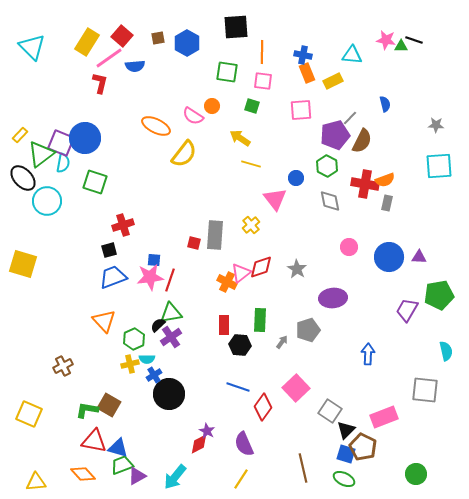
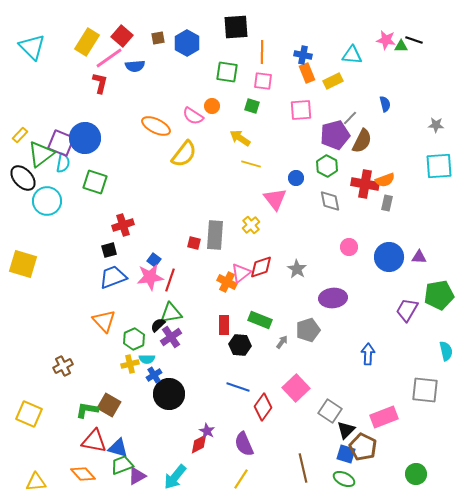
blue square at (154, 260): rotated 32 degrees clockwise
green rectangle at (260, 320): rotated 70 degrees counterclockwise
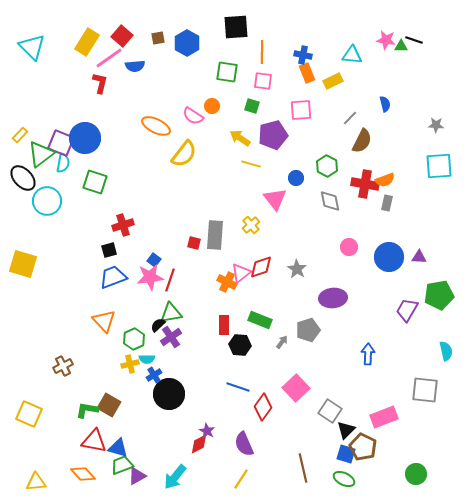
purple pentagon at (335, 135): moved 62 px left
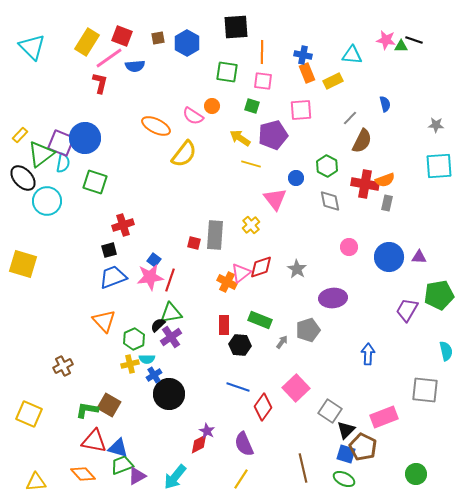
red square at (122, 36): rotated 20 degrees counterclockwise
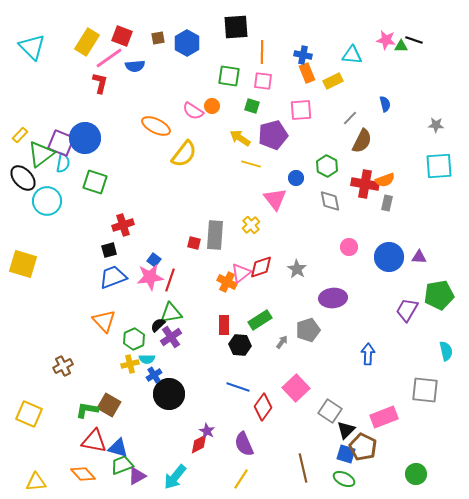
green square at (227, 72): moved 2 px right, 4 px down
pink semicircle at (193, 116): moved 5 px up
green rectangle at (260, 320): rotated 55 degrees counterclockwise
